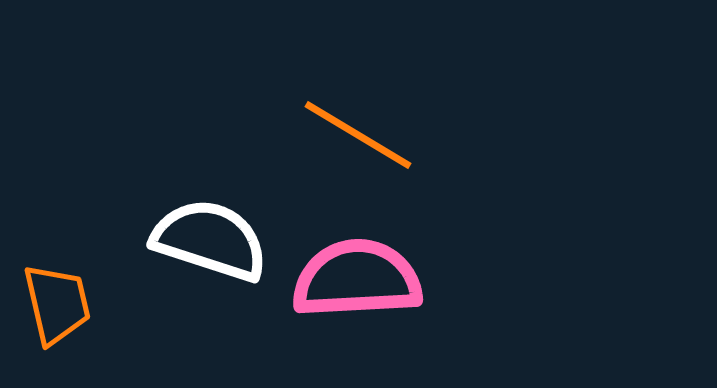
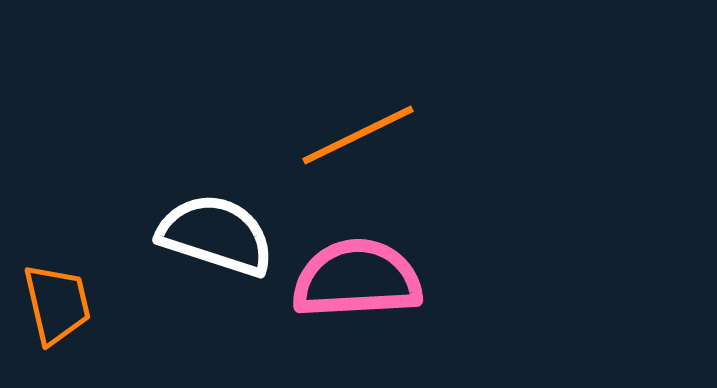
orange line: rotated 57 degrees counterclockwise
white semicircle: moved 6 px right, 5 px up
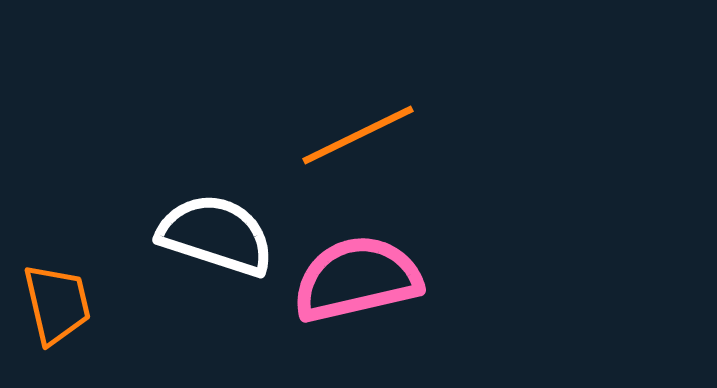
pink semicircle: rotated 10 degrees counterclockwise
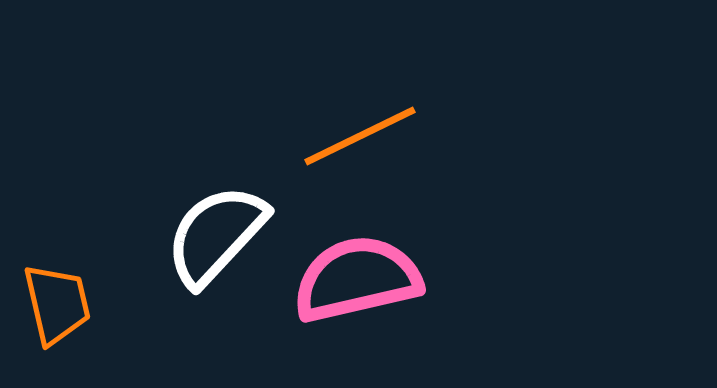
orange line: moved 2 px right, 1 px down
white semicircle: rotated 65 degrees counterclockwise
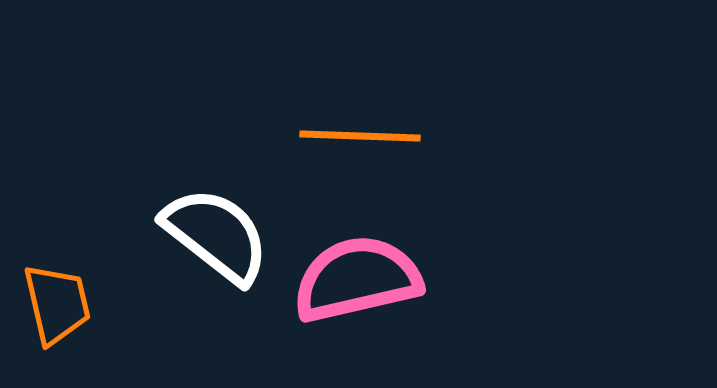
orange line: rotated 28 degrees clockwise
white semicircle: rotated 85 degrees clockwise
